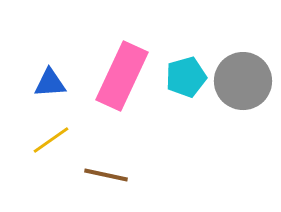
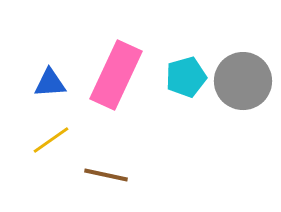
pink rectangle: moved 6 px left, 1 px up
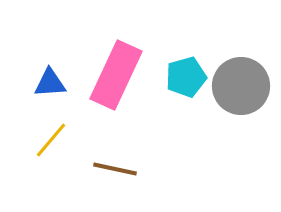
gray circle: moved 2 px left, 5 px down
yellow line: rotated 15 degrees counterclockwise
brown line: moved 9 px right, 6 px up
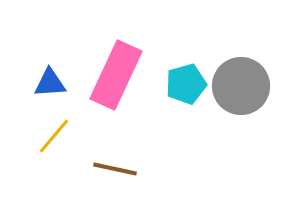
cyan pentagon: moved 7 px down
yellow line: moved 3 px right, 4 px up
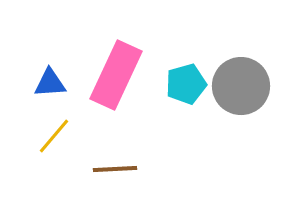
brown line: rotated 15 degrees counterclockwise
